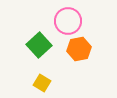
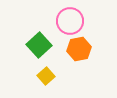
pink circle: moved 2 px right
yellow square: moved 4 px right, 7 px up; rotated 18 degrees clockwise
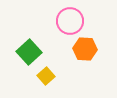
green square: moved 10 px left, 7 px down
orange hexagon: moved 6 px right; rotated 15 degrees clockwise
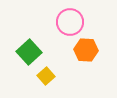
pink circle: moved 1 px down
orange hexagon: moved 1 px right, 1 px down
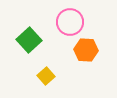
green square: moved 12 px up
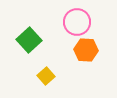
pink circle: moved 7 px right
